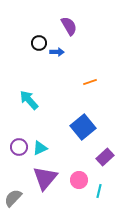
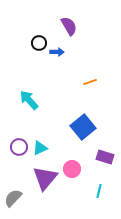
purple rectangle: rotated 60 degrees clockwise
pink circle: moved 7 px left, 11 px up
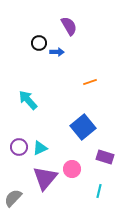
cyan arrow: moved 1 px left
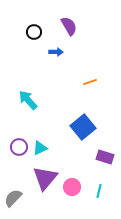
black circle: moved 5 px left, 11 px up
blue arrow: moved 1 px left
pink circle: moved 18 px down
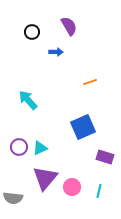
black circle: moved 2 px left
blue square: rotated 15 degrees clockwise
gray semicircle: rotated 126 degrees counterclockwise
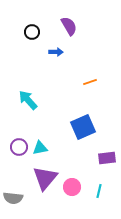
cyan triangle: rotated 14 degrees clockwise
purple rectangle: moved 2 px right, 1 px down; rotated 24 degrees counterclockwise
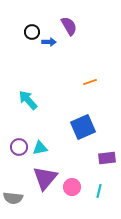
blue arrow: moved 7 px left, 10 px up
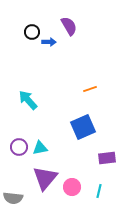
orange line: moved 7 px down
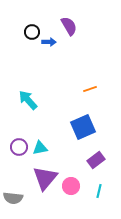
purple rectangle: moved 11 px left, 2 px down; rotated 30 degrees counterclockwise
pink circle: moved 1 px left, 1 px up
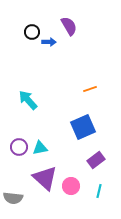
purple triangle: rotated 28 degrees counterclockwise
